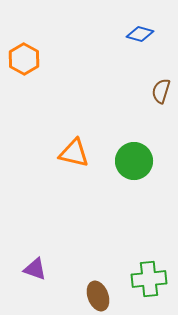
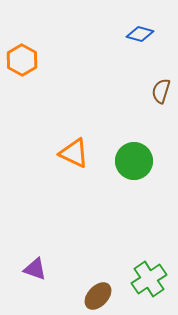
orange hexagon: moved 2 px left, 1 px down
orange triangle: rotated 12 degrees clockwise
green cross: rotated 28 degrees counterclockwise
brown ellipse: rotated 64 degrees clockwise
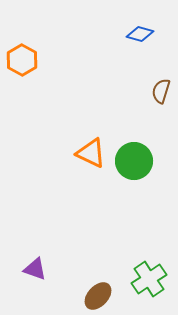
orange triangle: moved 17 px right
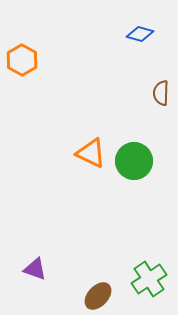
brown semicircle: moved 2 px down; rotated 15 degrees counterclockwise
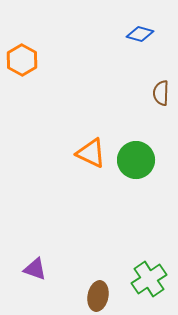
green circle: moved 2 px right, 1 px up
brown ellipse: rotated 32 degrees counterclockwise
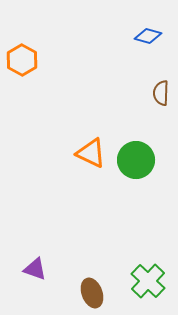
blue diamond: moved 8 px right, 2 px down
green cross: moved 1 px left, 2 px down; rotated 12 degrees counterclockwise
brown ellipse: moved 6 px left, 3 px up; rotated 32 degrees counterclockwise
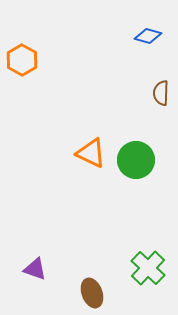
green cross: moved 13 px up
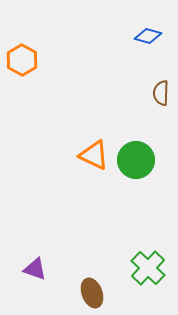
orange triangle: moved 3 px right, 2 px down
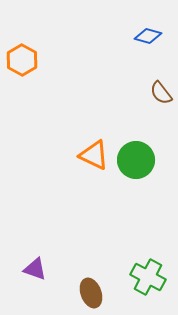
brown semicircle: rotated 40 degrees counterclockwise
green cross: moved 9 px down; rotated 16 degrees counterclockwise
brown ellipse: moved 1 px left
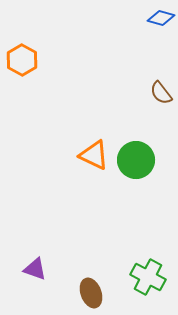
blue diamond: moved 13 px right, 18 px up
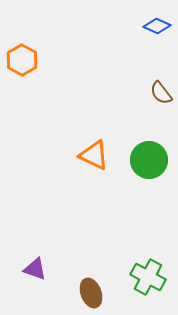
blue diamond: moved 4 px left, 8 px down; rotated 8 degrees clockwise
green circle: moved 13 px right
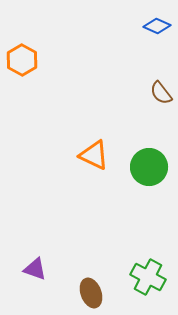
green circle: moved 7 px down
